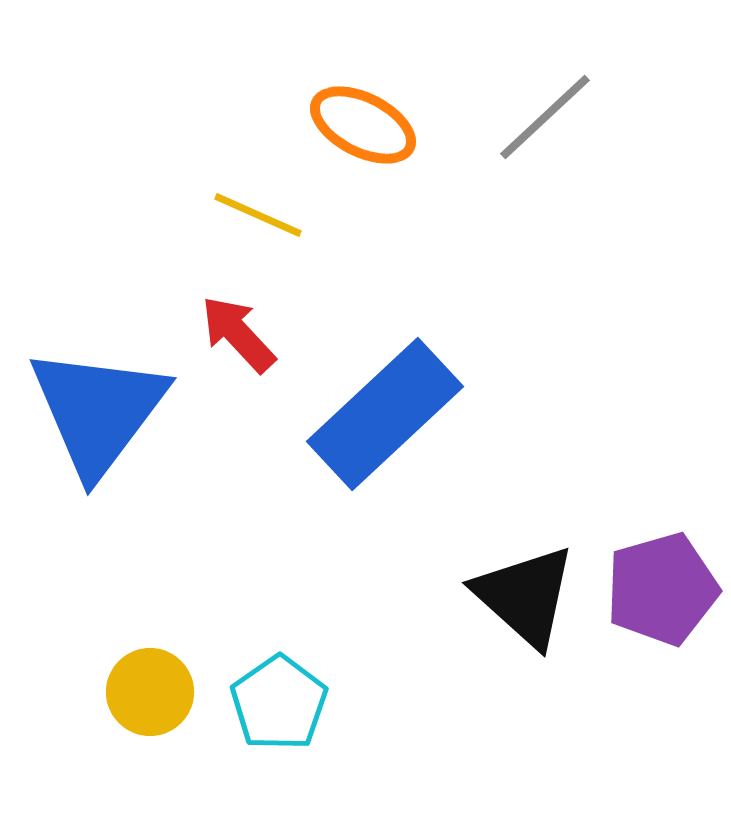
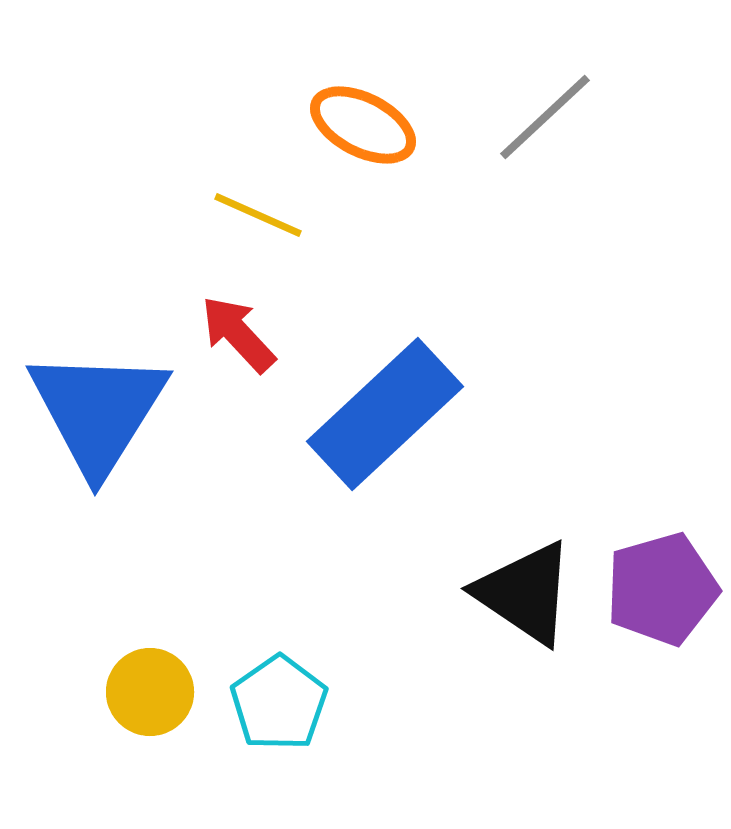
blue triangle: rotated 5 degrees counterclockwise
black triangle: moved 3 px up; rotated 8 degrees counterclockwise
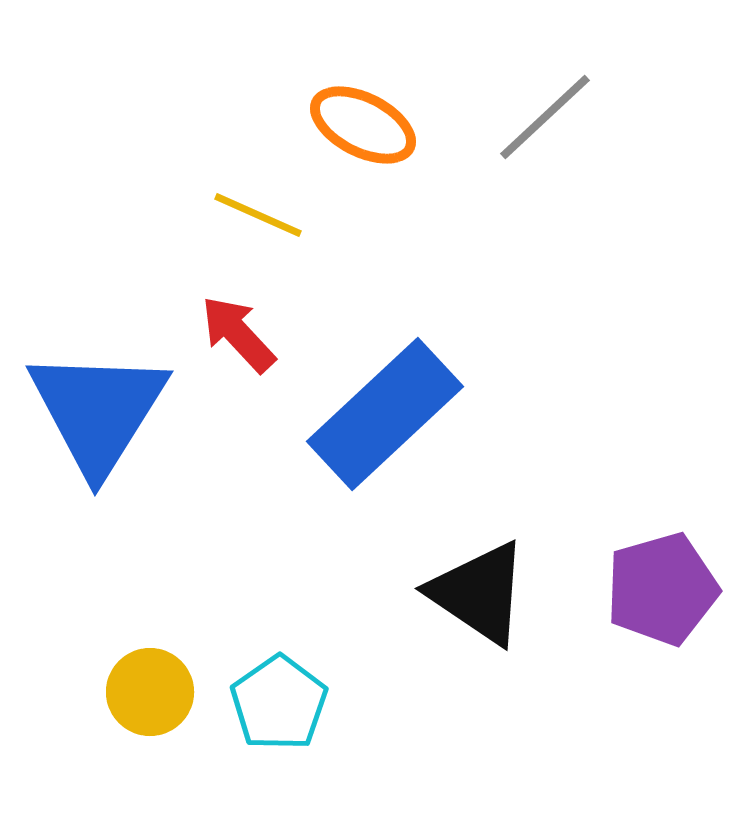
black triangle: moved 46 px left
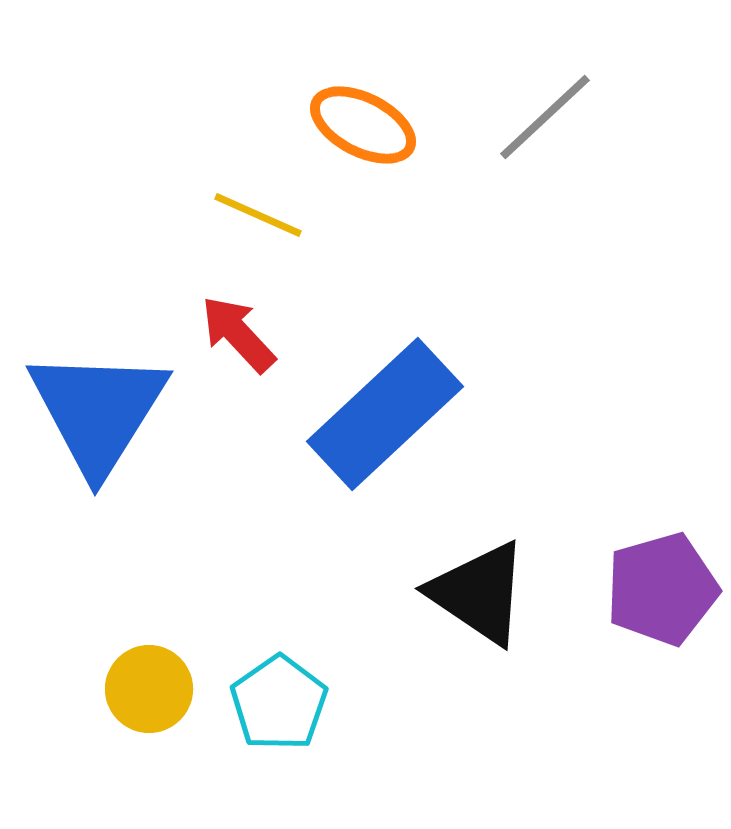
yellow circle: moved 1 px left, 3 px up
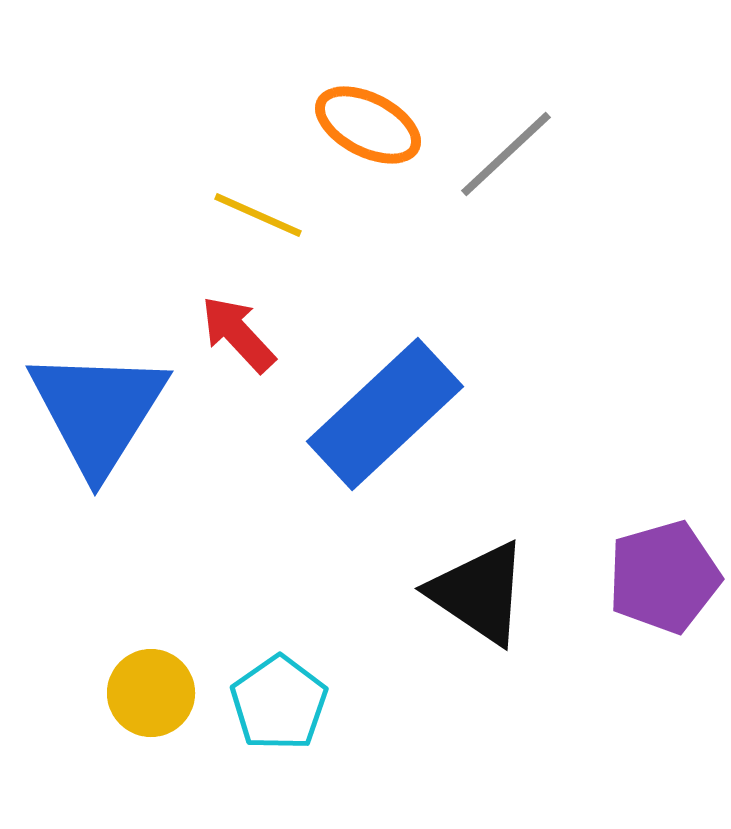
gray line: moved 39 px left, 37 px down
orange ellipse: moved 5 px right
purple pentagon: moved 2 px right, 12 px up
yellow circle: moved 2 px right, 4 px down
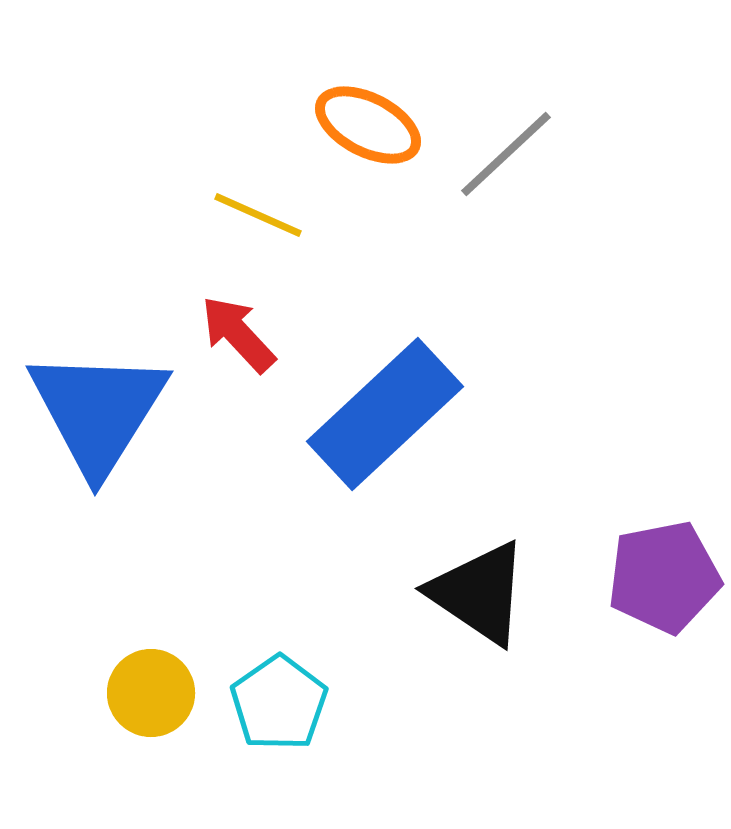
purple pentagon: rotated 5 degrees clockwise
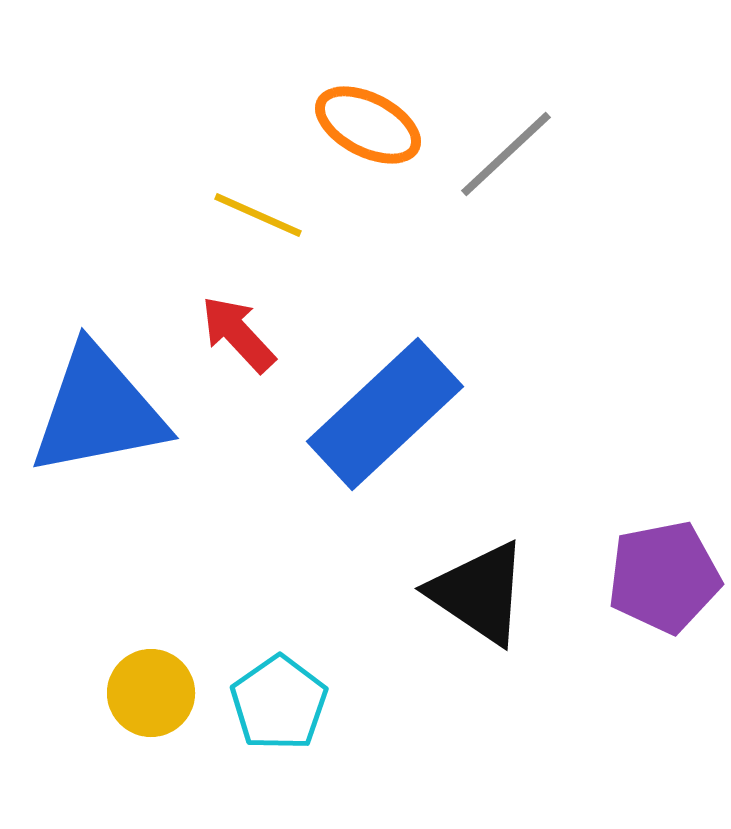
blue triangle: rotated 47 degrees clockwise
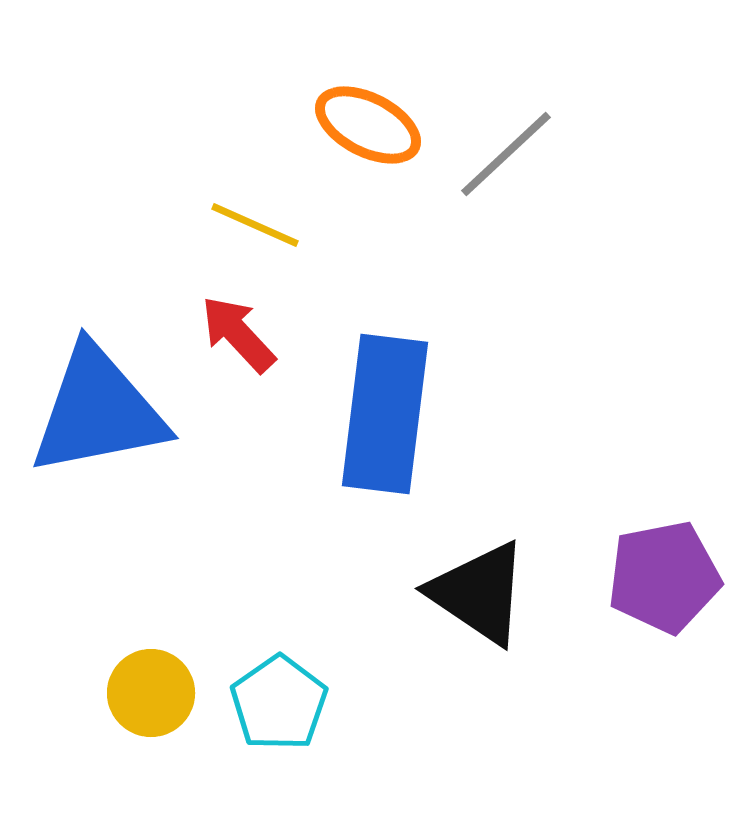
yellow line: moved 3 px left, 10 px down
blue rectangle: rotated 40 degrees counterclockwise
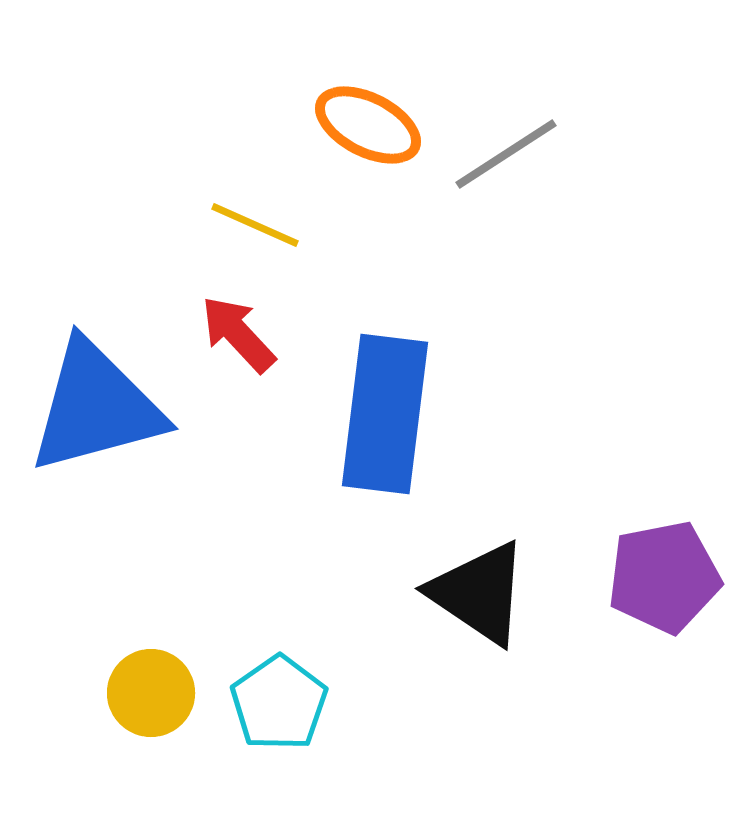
gray line: rotated 10 degrees clockwise
blue triangle: moved 2 px left, 4 px up; rotated 4 degrees counterclockwise
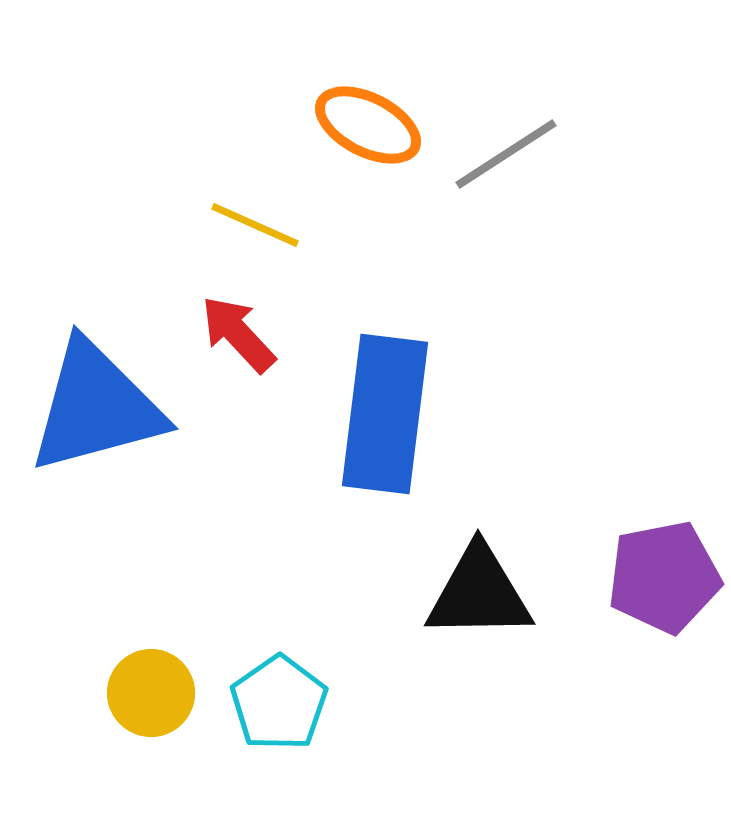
black triangle: rotated 35 degrees counterclockwise
